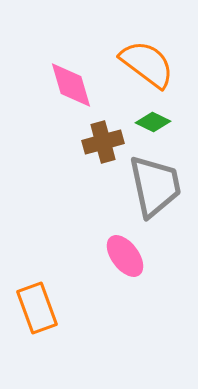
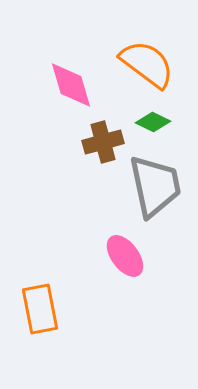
orange rectangle: moved 3 px right, 1 px down; rotated 9 degrees clockwise
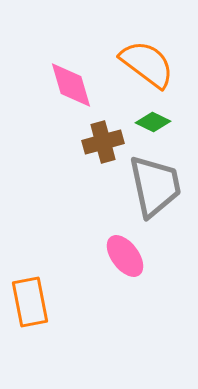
orange rectangle: moved 10 px left, 7 px up
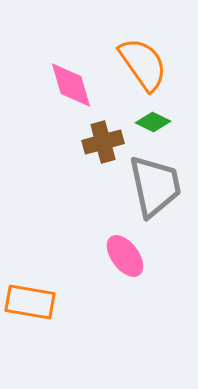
orange semicircle: moved 4 px left; rotated 18 degrees clockwise
orange rectangle: rotated 69 degrees counterclockwise
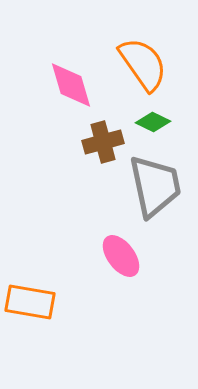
pink ellipse: moved 4 px left
